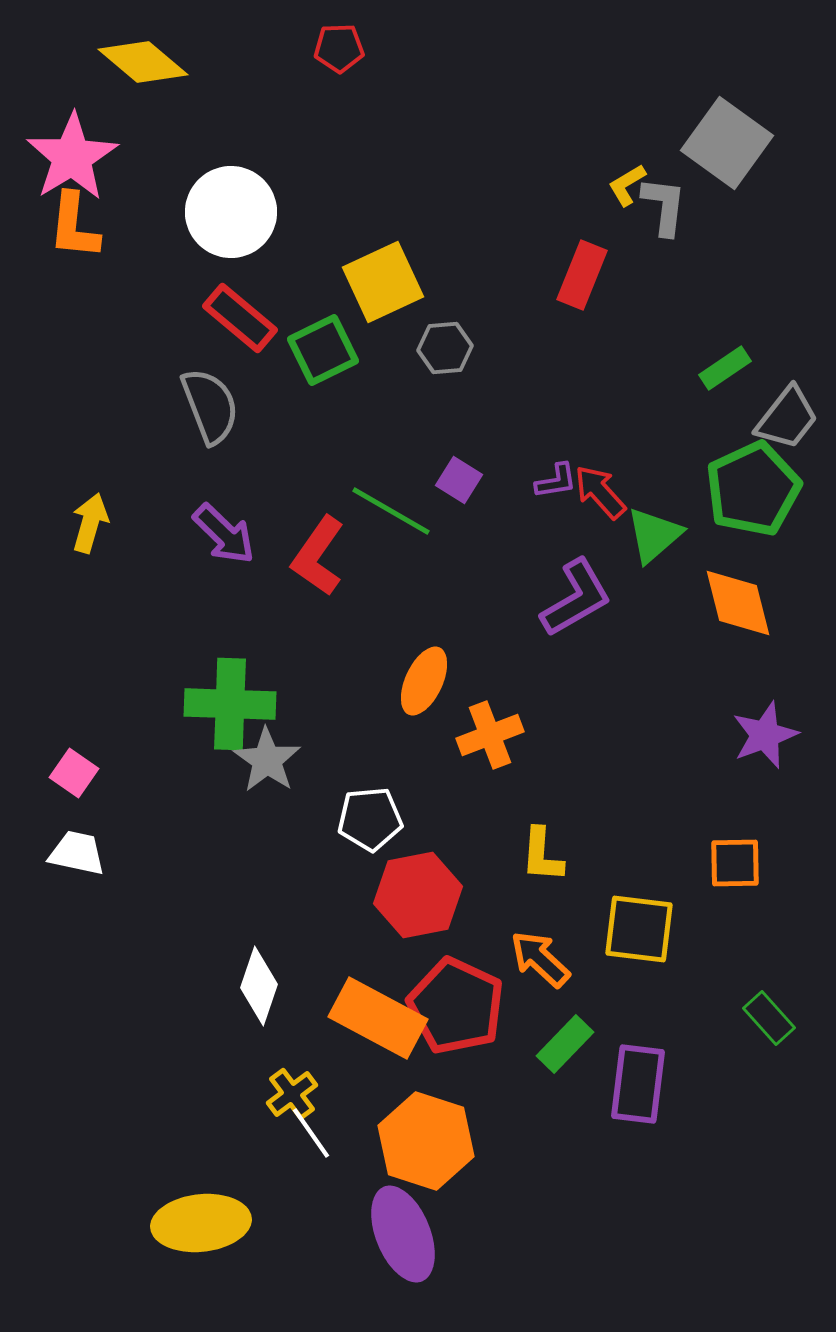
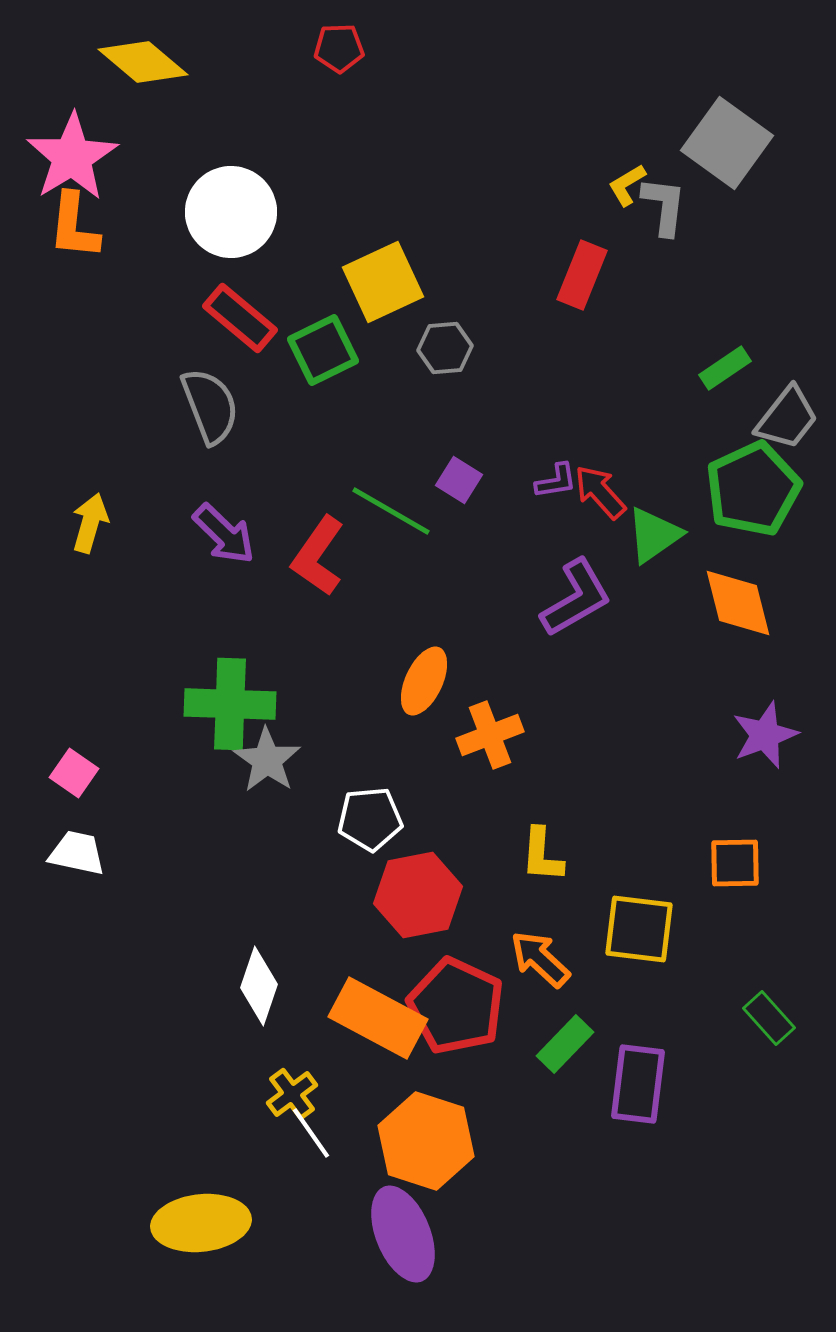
green triangle at (654, 535): rotated 6 degrees clockwise
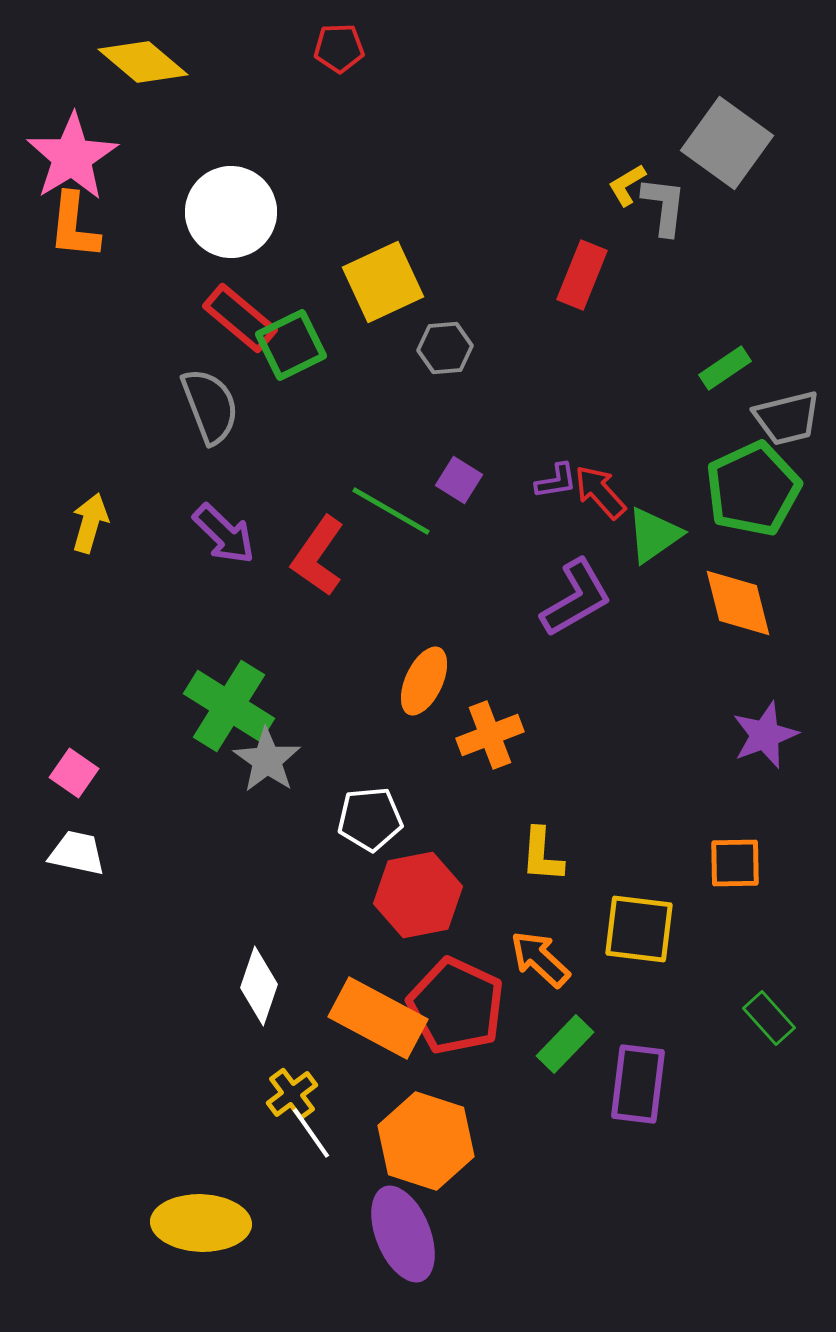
green square at (323, 350): moved 32 px left, 5 px up
gray trapezoid at (787, 418): rotated 38 degrees clockwise
green cross at (230, 704): moved 1 px left, 2 px down; rotated 30 degrees clockwise
yellow ellipse at (201, 1223): rotated 8 degrees clockwise
